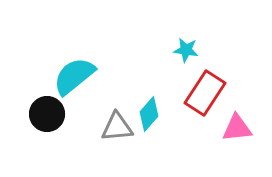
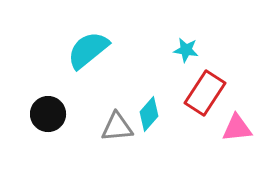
cyan semicircle: moved 14 px right, 26 px up
black circle: moved 1 px right
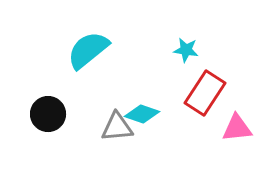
cyan diamond: moved 7 px left; rotated 68 degrees clockwise
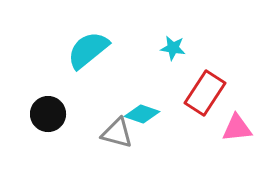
cyan star: moved 13 px left, 2 px up
gray triangle: moved 6 px down; rotated 20 degrees clockwise
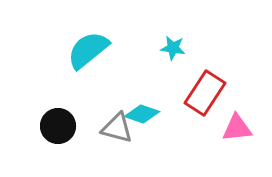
black circle: moved 10 px right, 12 px down
gray triangle: moved 5 px up
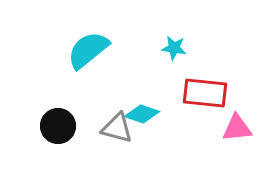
cyan star: moved 1 px right
red rectangle: rotated 63 degrees clockwise
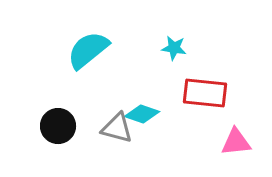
pink triangle: moved 1 px left, 14 px down
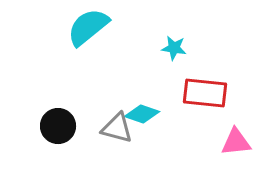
cyan semicircle: moved 23 px up
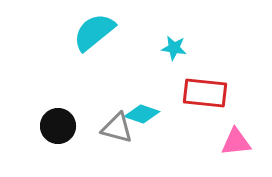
cyan semicircle: moved 6 px right, 5 px down
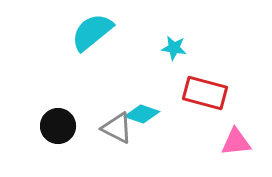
cyan semicircle: moved 2 px left
red rectangle: rotated 9 degrees clockwise
gray triangle: rotated 12 degrees clockwise
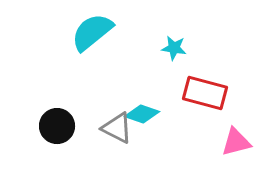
black circle: moved 1 px left
pink triangle: rotated 8 degrees counterclockwise
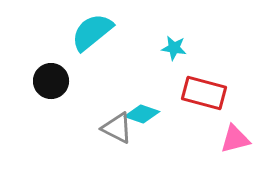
red rectangle: moved 1 px left
black circle: moved 6 px left, 45 px up
pink triangle: moved 1 px left, 3 px up
